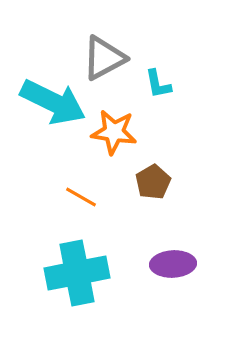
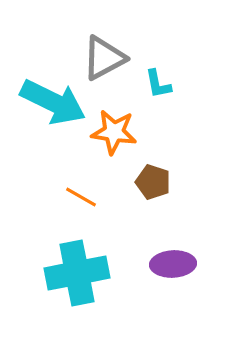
brown pentagon: rotated 24 degrees counterclockwise
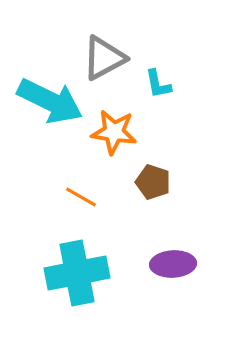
cyan arrow: moved 3 px left, 1 px up
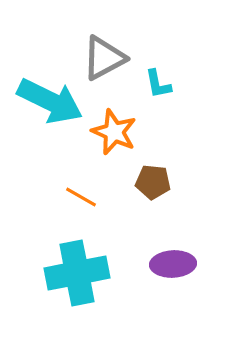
orange star: rotated 15 degrees clockwise
brown pentagon: rotated 12 degrees counterclockwise
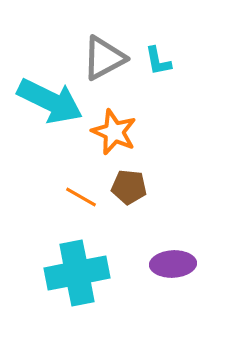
cyan L-shape: moved 23 px up
brown pentagon: moved 24 px left, 5 px down
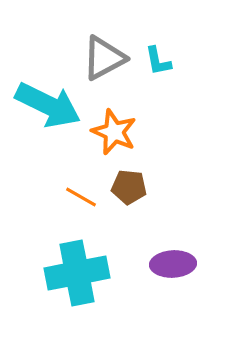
cyan arrow: moved 2 px left, 4 px down
